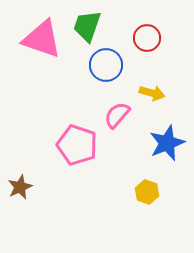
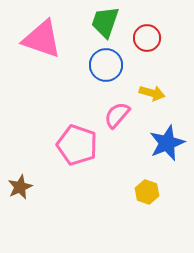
green trapezoid: moved 18 px right, 4 px up
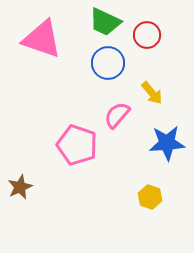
green trapezoid: rotated 84 degrees counterclockwise
red circle: moved 3 px up
blue circle: moved 2 px right, 2 px up
yellow arrow: rotated 35 degrees clockwise
blue star: rotated 18 degrees clockwise
yellow hexagon: moved 3 px right, 5 px down
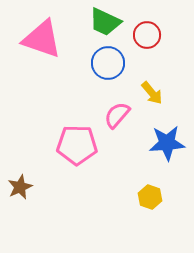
pink pentagon: rotated 18 degrees counterclockwise
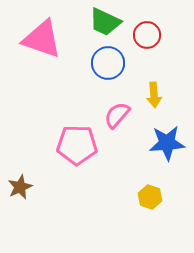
yellow arrow: moved 2 px right, 2 px down; rotated 35 degrees clockwise
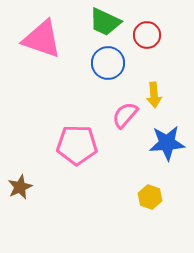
pink semicircle: moved 8 px right
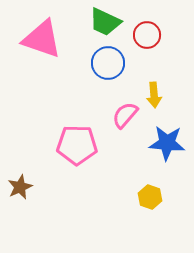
blue star: rotated 9 degrees clockwise
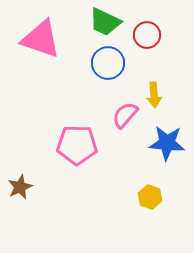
pink triangle: moved 1 px left
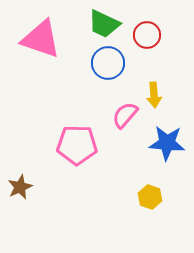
green trapezoid: moved 1 px left, 2 px down
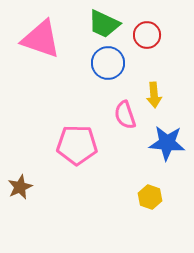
pink semicircle: rotated 60 degrees counterclockwise
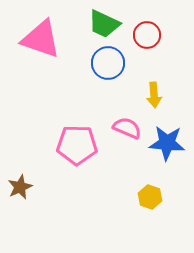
pink semicircle: moved 2 px right, 13 px down; rotated 132 degrees clockwise
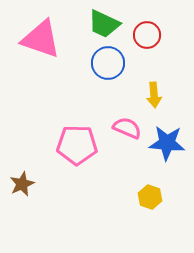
brown star: moved 2 px right, 3 px up
